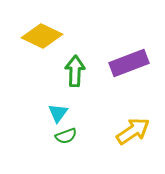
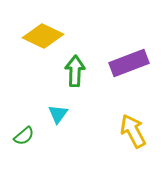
yellow diamond: moved 1 px right
cyan triangle: moved 1 px down
yellow arrow: rotated 84 degrees counterclockwise
green semicircle: moved 42 px left; rotated 20 degrees counterclockwise
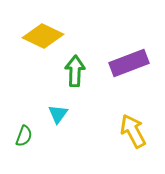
green semicircle: rotated 30 degrees counterclockwise
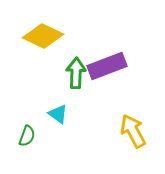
purple rectangle: moved 22 px left, 3 px down
green arrow: moved 1 px right, 2 px down
cyan triangle: rotated 30 degrees counterclockwise
green semicircle: moved 3 px right
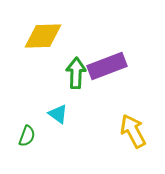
yellow diamond: rotated 27 degrees counterclockwise
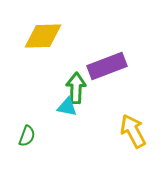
green arrow: moved 15 px down
cyan triangle: moved 9 px right, 7 px up; rotated 25 degrees counterclockwise
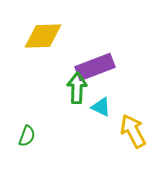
purple rectangle: moved 12 px left, 1 px down
green arrow: moved 1 px right
cyan triangle: moved 34 px right; rotated 15 degrees clockwise
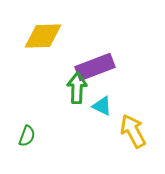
cyan triangle: moved 1 px right, 1 px up
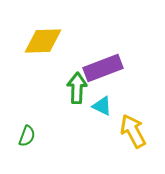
yellow diamond: moved 5 px down
purple rectangle: moved 8 px right, 1 px down
